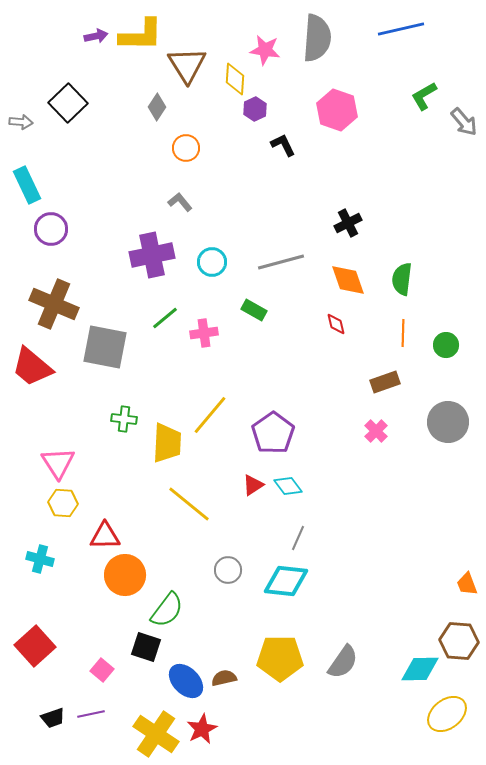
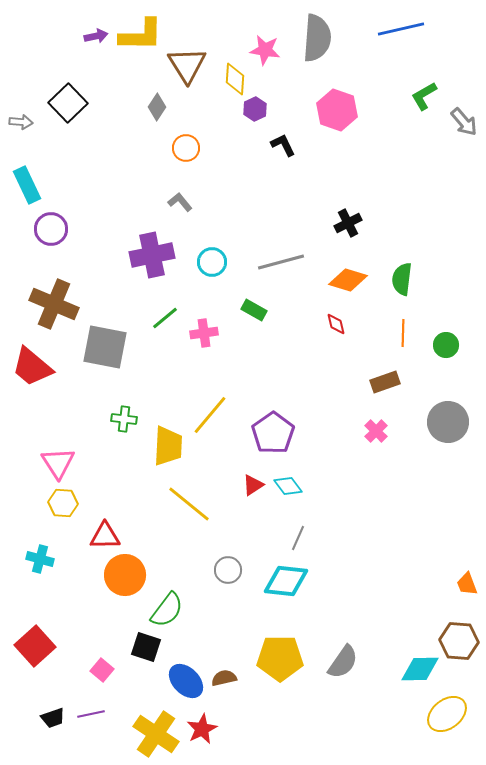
orange diamond at (348, 280): rotated 54 degrees counterclockwise
yellow trapezoid at (167, 443): moved 1 px right, 3 px down
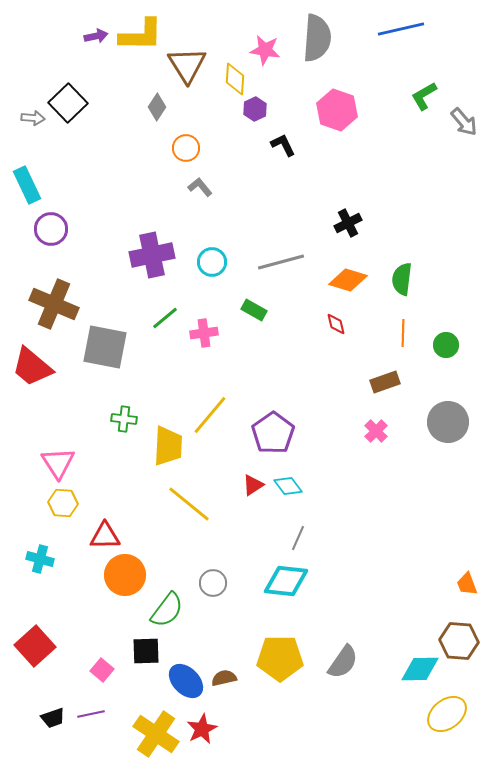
gray arrow at (21, 122): moved 12 px right, 4 px up
gray L-shape at (180, 202): moved 20 px right, 15 px up
gray circle at (228, 570): moved 15 px left, 13 px down
black square at (146, 647): moved 4 px down; rotated 20 degrees counterclockwise
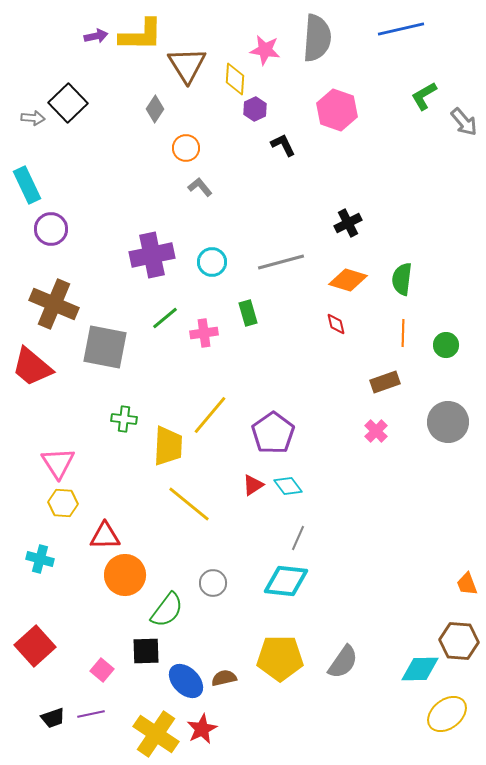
gray diamond at (157, 107): moved 2 px left, 2 px down
green rectangle at (254, 310): moved 6 px left, 3 px down; rotated 45 degrees clockwise
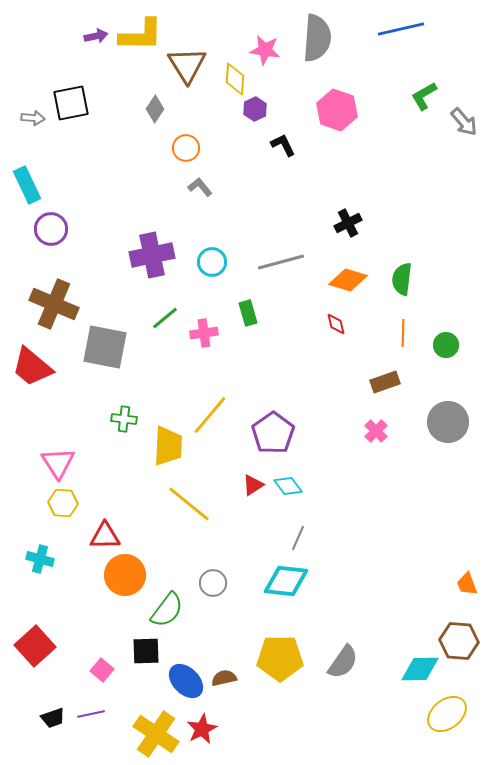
black square at (68, 103): moved 3 px right; rotated 33 degrees clockwise
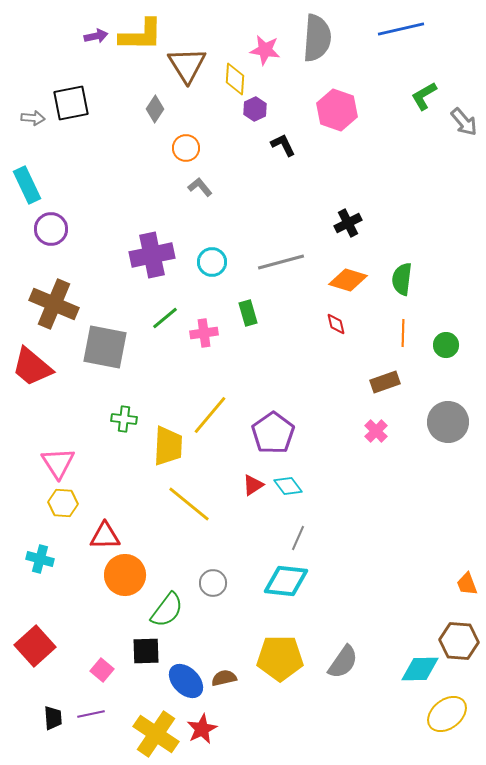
black trapezoid at (53, 718): rotated 75 degrees counterclockwise
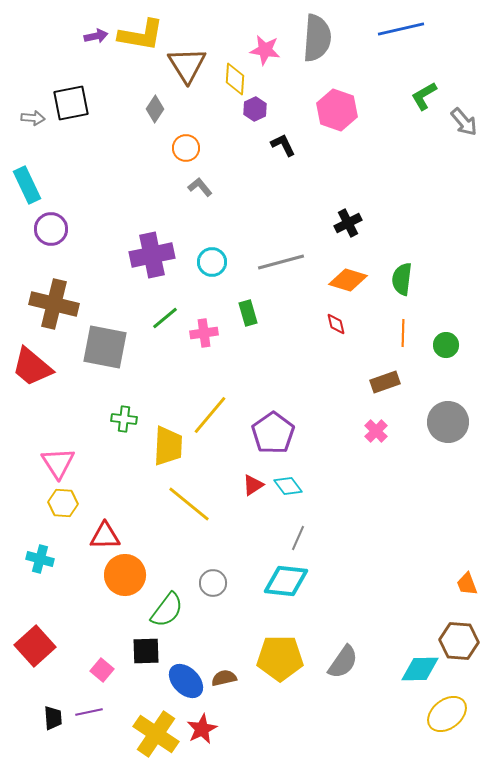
yellow L-shape at (141, 35): rotated 9 degrees clockwise
brown cross at (54, 304): rotated 9 degrees counterclockwise
purple line at (91, 714): moved 2 px left, 2 px up
